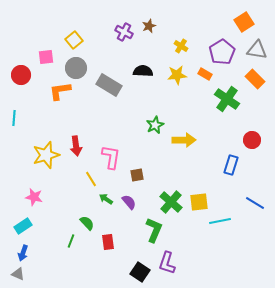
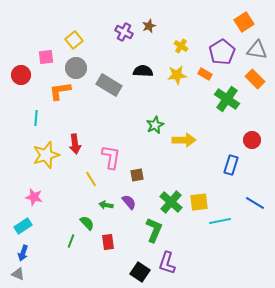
cyan line at (14, 118): moved 22 px right
red arrow at (76, 146): moved 1 px left, 2 px up
green arrow at (106, 199): moved 6 px down; rotated 24 degrees counterclockwise
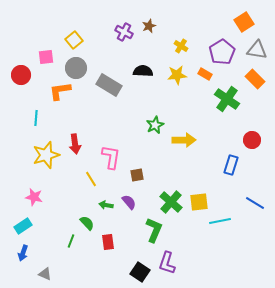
gray triangle at (18, 274): moved 27 px right
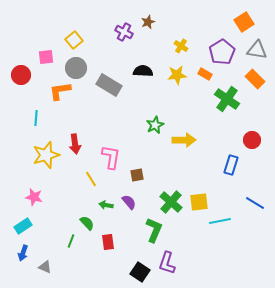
brown star at (149, 26): moved 1 px left, 4 px up
gray triangle at (45, 274): moved 7 px up
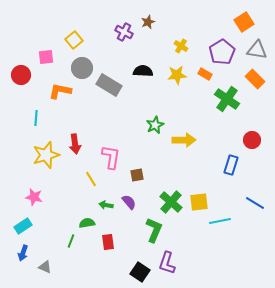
gray circle at (76, 68): moved 6 px right
orange L-shape at (60, 91): rotated 20 degrees clockwise
green semicircle at (87, 223): rotated 56 degrees counterclockwise
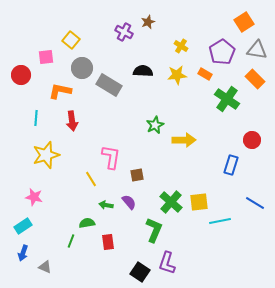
yellow square at (74, 40): moved 3 px left; rotated 12 degrees counterclockwise
red arrow at (75, 144): moved 3 px left, 23 px up
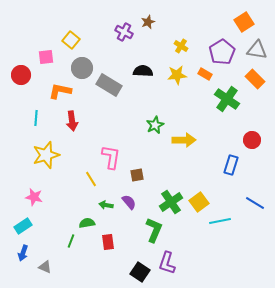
green cross at (171, 202): rotated 15 degrees clockwise
yellow square at (199, 202): rotated 30 degrees counterclockwise
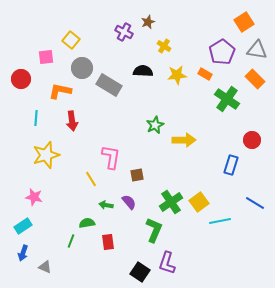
yellow cross at (181, 46): moved 17 px left
red circle at (21, 75): moved 4 px down
